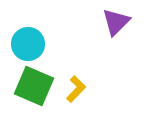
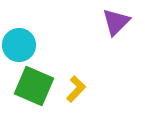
cyan circle: moved 9 px left, 1 px down
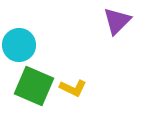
purple triangle: moved 1 px right, 1 px up
yellow L-shape: moved 3 px left, 1 px up; rotated 72 degrees clockwise
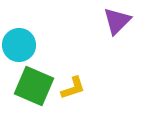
yellow L-shape: rotated 44 degrees counterclockwise
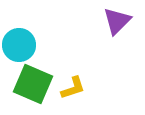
green square: moved 1 px left, 2 px up
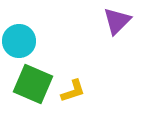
cyan circle: moved 4 px up
yellow L-shape: moved 3 px down
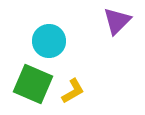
cyan circle: moved 30 px right
yellow L-shape: rotated 12 degrees counterclockwise
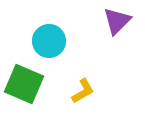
green square: moved 9 px left
yellow L-shape: moved 10 px right
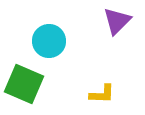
yellow L-shape: moved 19 px right, 3 px down; rotated 32 degrees clockwise
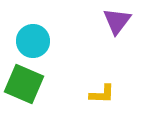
purple triangle: rotated 8 degrees counterclockwise
cyan circle: moved 16 px left
